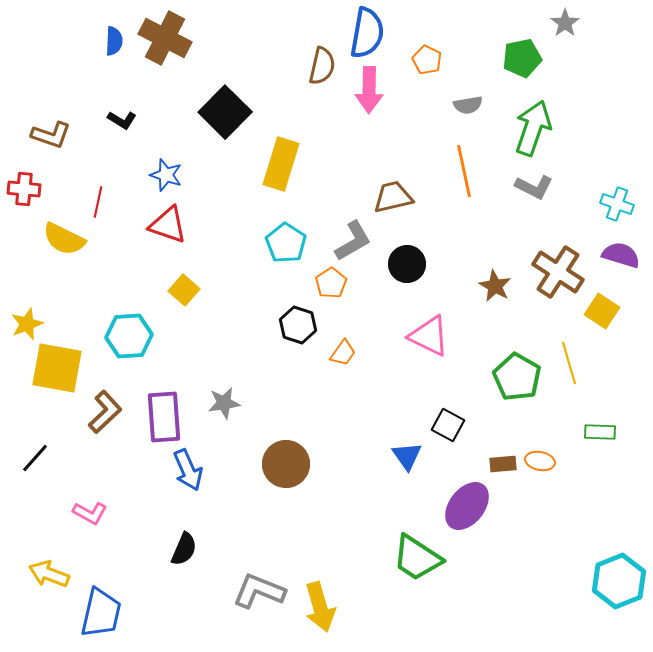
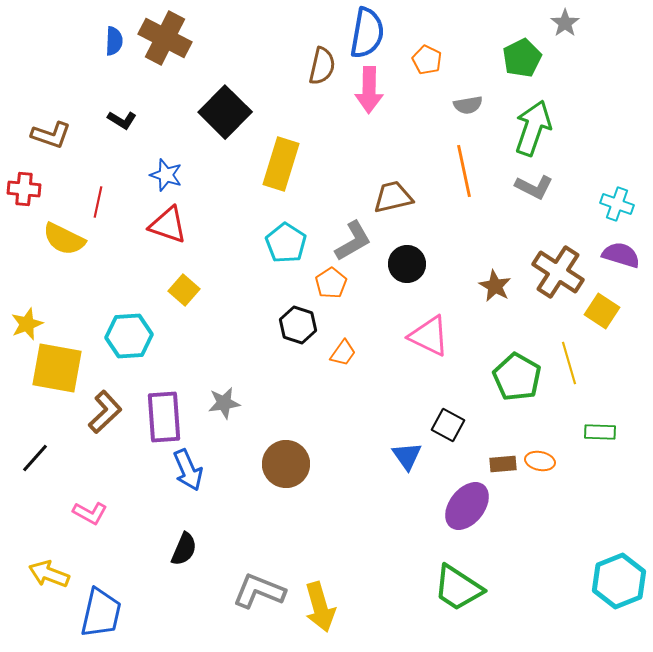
green pentagon at (522, 58): rotated 15 degrees counterclockwise
green trapezoid at (417, 558): moved 41 px right, 30 px down
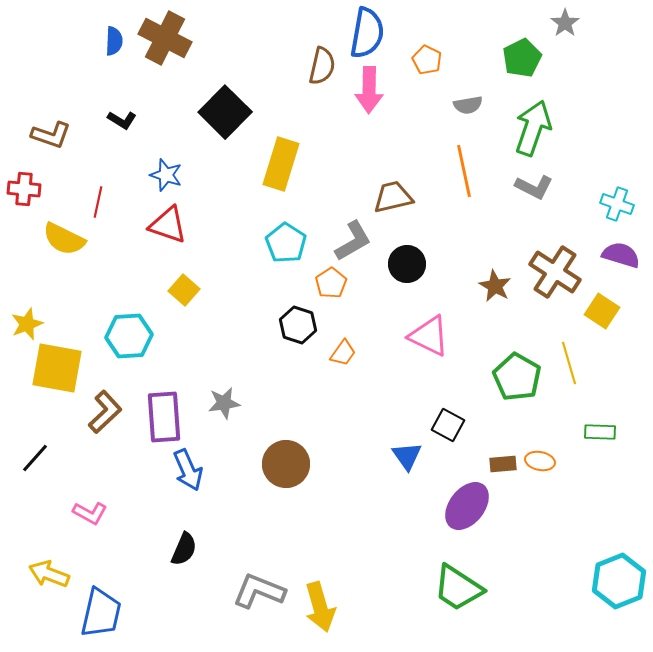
brown cross at (558, 272): moved 3 px left
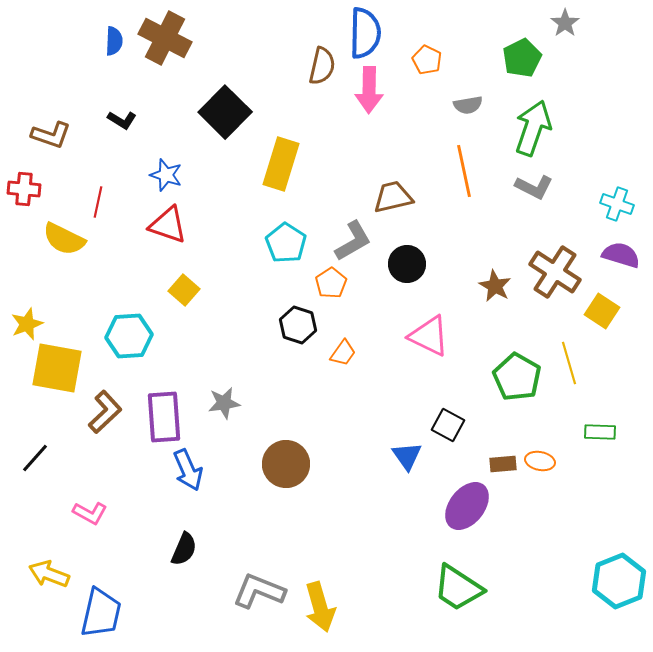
blue semicircle at (367, 33): moved 2 px left; rotated 9 degrees counterclockwise
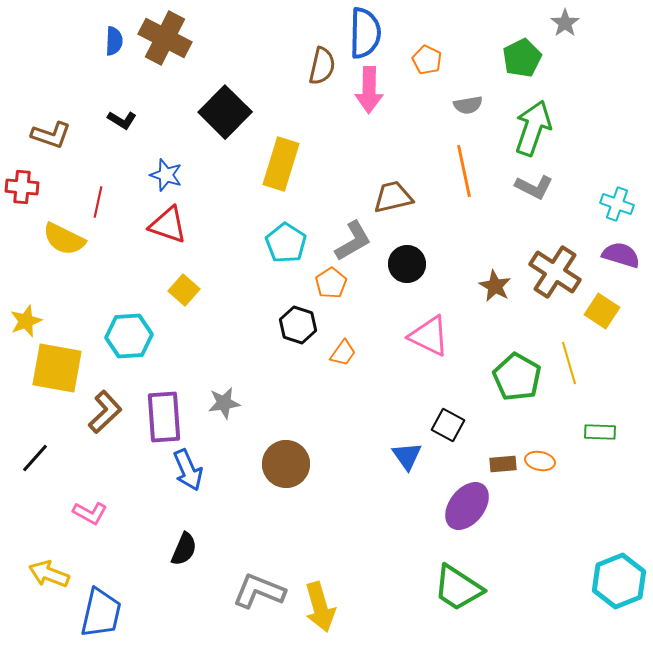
red cross at (24, 189): moved 2 px left, 2 px up
yellow star at (27, 324): moved 1 px left, 3 px up
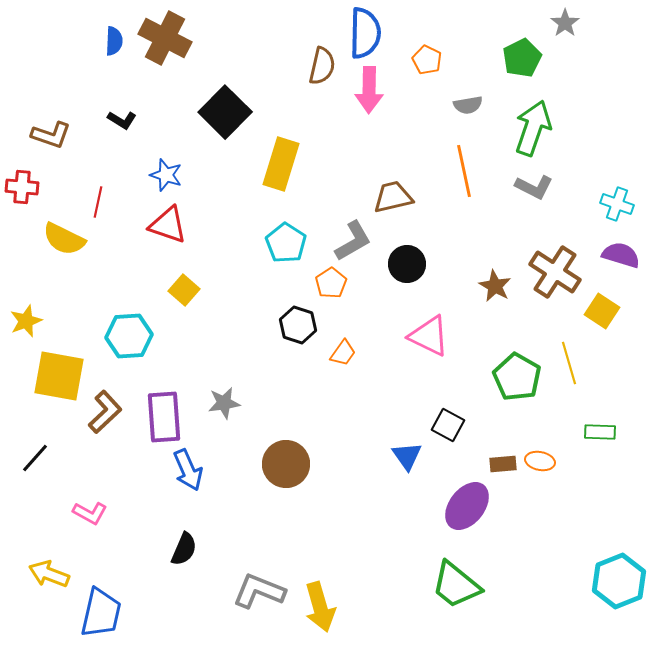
yellow square at (57, 368): moved 2 px right, 8 px down
green trapezoid at (458, 588): moved 2 px left, 3 px up; rotated 6 degrees clockwise
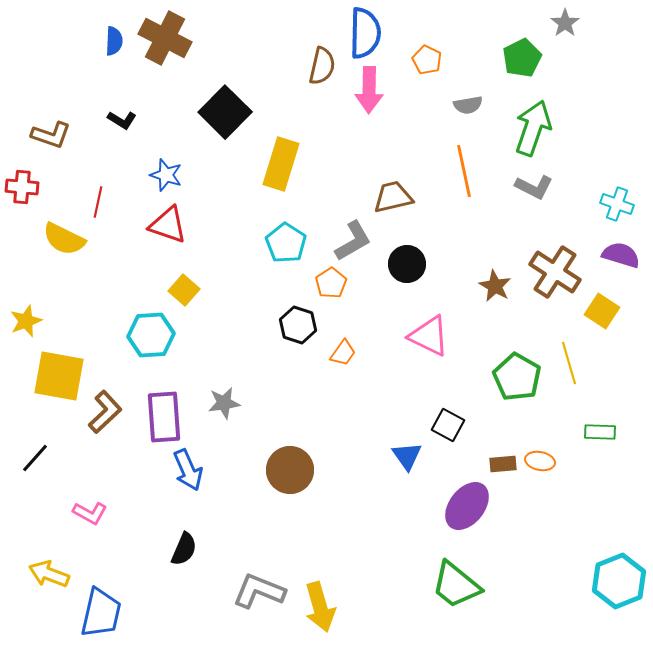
cyan hexagon at (129, 336): moved 22 px right, 1 px up
brown circle at (286, 464): moved 4 px right, 6 px down
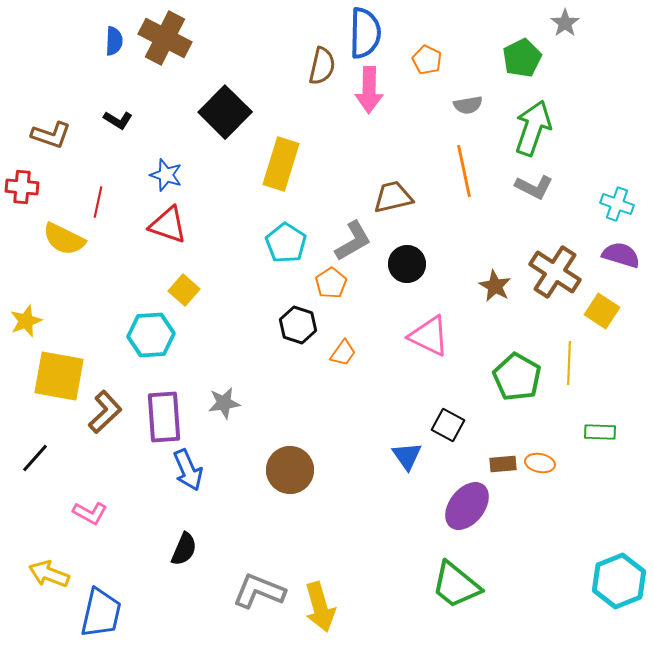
black L-shape at (122, 120): moved 4 px left
yellow line at (569, 363): rotated 18 degrees clockwise
orange ellipse at (540, 461): moved 2 px down
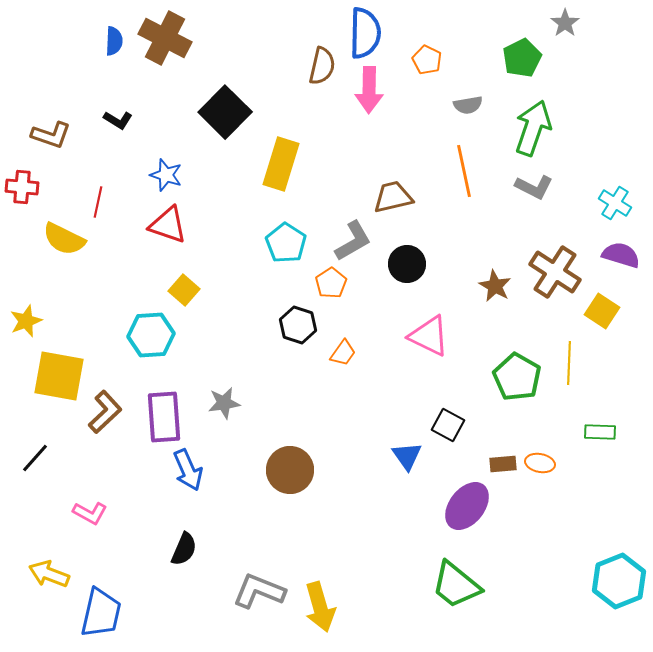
cyan cross at (617, 204): moved 2 px left, 1 px up; rotated 12 degrees clockwise
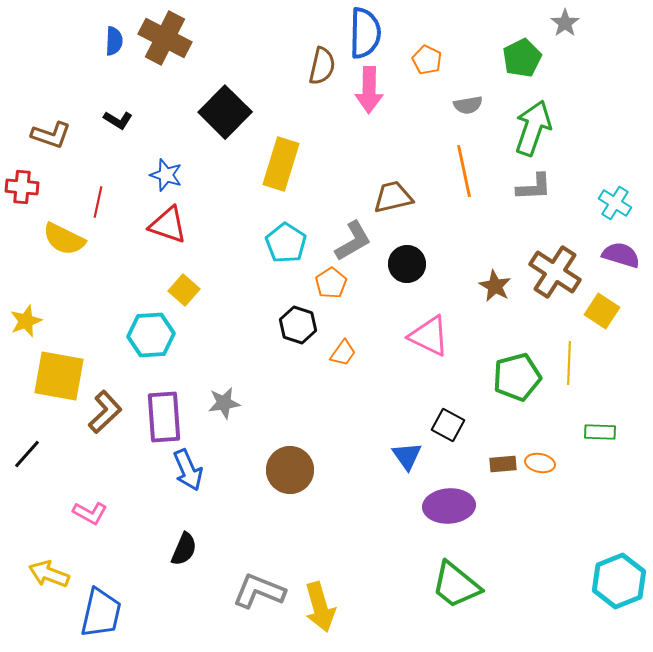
gray L-shape at (534, 187): rotated 30 degrees counterclockwise
green pentagon at (517, 377): rotated 27 degrees clockwise
black line at (35, 458): moved 8 px left, 4 px up
purple ellipse at (467, 506): moved 18 px left; rotated 48 degrees clockwise
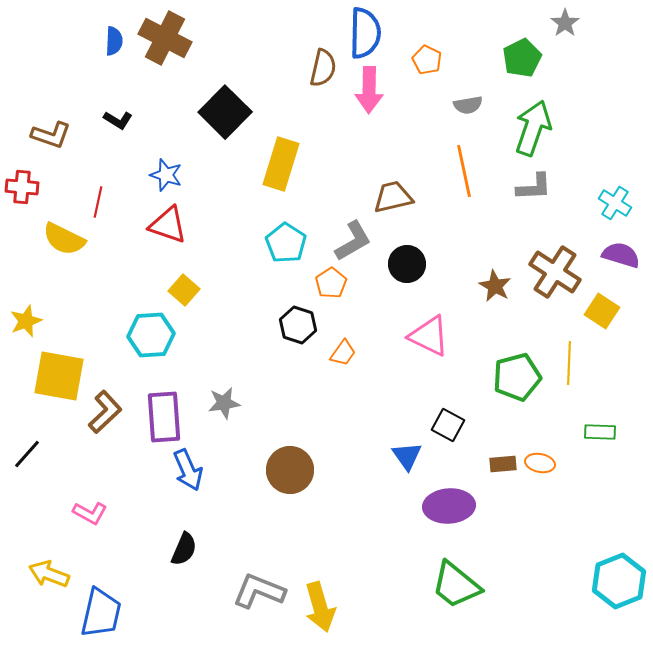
brown semicircle at (322, 66): moved 1 px right, 2 px down
